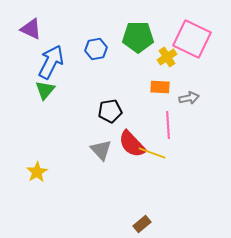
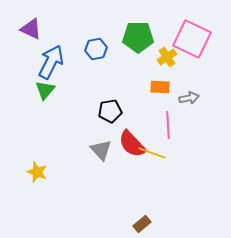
yellow star: rotated 20 degrees counterclockwise
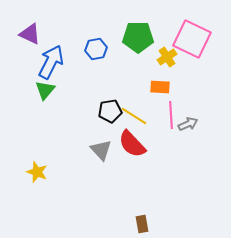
purple triangle: moved 1 px left, 5 px down
gray arrow: moved 1 px left, 26 px down; rotated 12 degrees counterclockwise
pink line: moved 3 px right, 10 px up
yellow line: moved 18 px left, 37 px up; rotated 12 degrees clockwise
brown rectangle: rotated 60 degrees counterclockwise
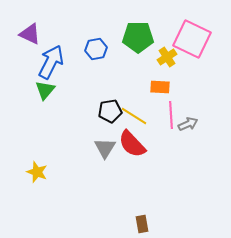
gray triangle: moved 4 px right, 2 px up; rotated 15 degrees clockwise
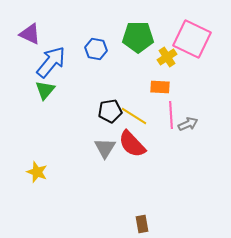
blue hexagon: rotated 20 degrees clockwise
blue arrow: rotated 12 degrees clockwise
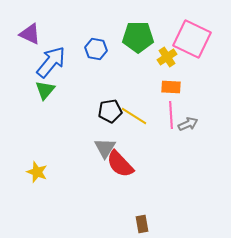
orange rectangle: moved 11 px right
red semicircle: moved 12 px left, 20 px down
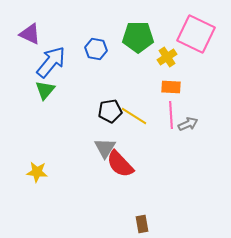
pink square: moved 4 px right, 5 px up
yellow star: rotated 15 degrees counterclockwise
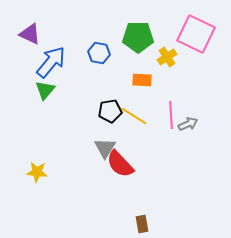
blue hexagon: moved 3 px right, 4 px down
orange rectangle: moved 29 px left, 7 px up
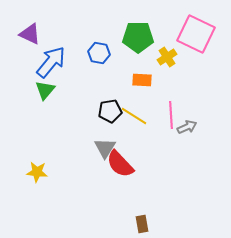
gray arrow: moved 1 px left, 3 px down
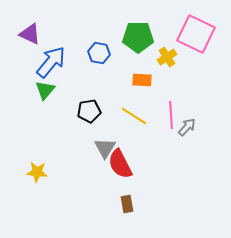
black pentagon: moved 21 px left
gray arrow: rotated 24 degrees counterclockwise
red semicircle: rotated 16 degrees clockwise
brown rectangle: moved 15 px left, 20 px up
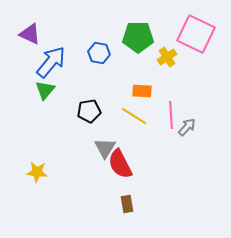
orange rectangle: moved 11 px down
